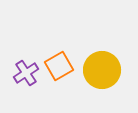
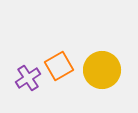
purple cross: moved 2 px right, 5 px down
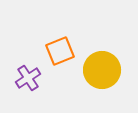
orange square: moved 1 px right, 15 px up; rotated 8 degrees clockwise
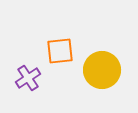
orange square: rotated 16 degrees clockwise
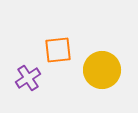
orange square: moved 2 px left, 1 px up
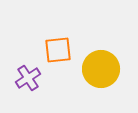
yellow circle: moved 1 px left, 1 px up
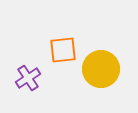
orange square: moved 5 px right
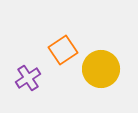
orange square: rotated 28 degrees counterclockwise
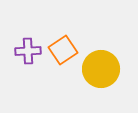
purple cross: moved 27 px up; rotated 30 degrees clockwise
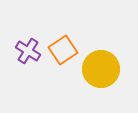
purple cross: rotated 35 degrees clockwise
